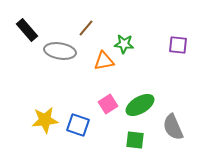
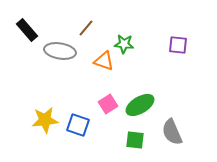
orange triangle: rotated 30 degrees clockwise
gray semicircle: moved 1 px left, 5 px down
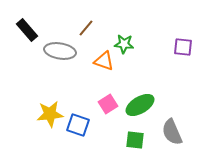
purple square: moved 5 px right, 2 px down
yellow star: moved 5 px right, 6 px up
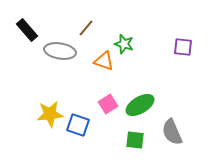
green star: rotated 12 degrees clockwise
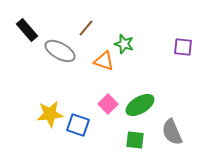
gray ellipse: rotated 20 degrees clockwise
pink square: rotated 12 degrees counterclockwise
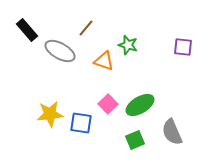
green star: moved 4 px right, 1 px down
blue square: moved 3 px right, 2 px up; rotated 10 degrees counterclockwise
green square: rotated 30 degrees counterclockwise
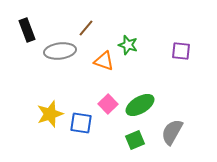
black rectangle: rotated 20 degrees clockwise
purple square: moved 2 px left, 4 px down
gray ellipse: rotated 36 degrees counterclockwise
yellow star: rotated 12 degrees counterclockwise
gray semicircle: rotated 52 degrees clockwise
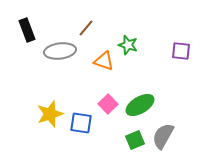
gray semicircle: moved 9 px left, 4 px down
